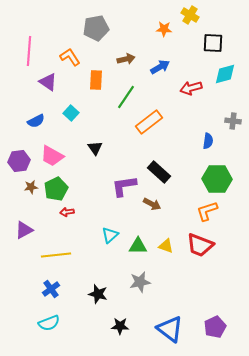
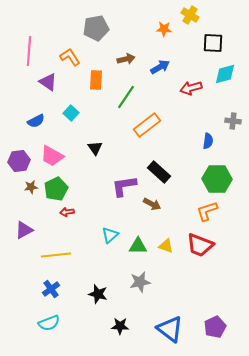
orange rectangle at (149, 122): moved 2 px left, 3 px down
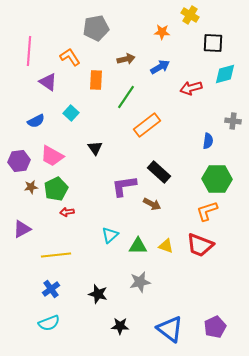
orange star at (164, 29): moved 2 px left, 3 px down
purple triangle at (24, 230): moved 2 px left, 1 px up
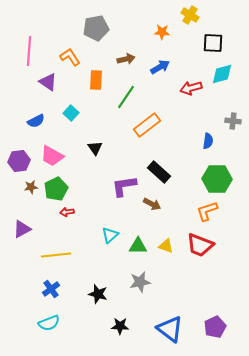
cyan diamond at (225, 74): moved 3 px left
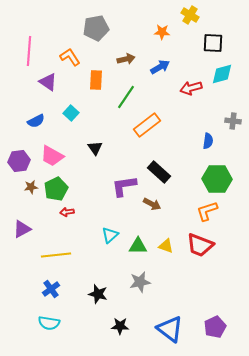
cyan semicircle at (49, 323): rotated 30 degrees clockwise
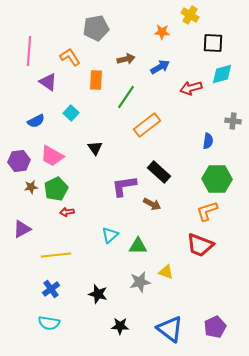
yellow triangle at (166, 246): moved 26 px down
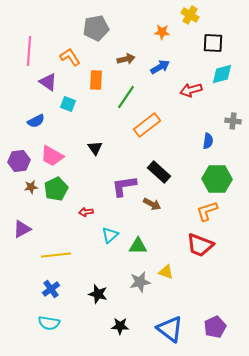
red arrow at (191, 88): moved 2 px down
cyan square at (71, 113): moved 3 px left, 9 px up; rotated 21 degrees counterclockwise
red arrow at (67, 212): moved 19 px right
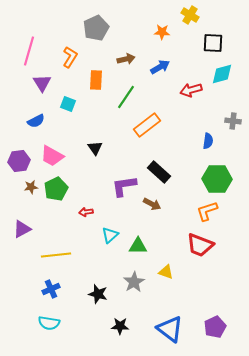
gray pentagon at (96, 28): rotated 15 degrees counterclockwise
pink line at (29, 51): rotated 12 degrees clockwise
orange L-shape at (70, 57): rotated 65 degrees clockwise
purple triangle at (48, 82): moved 6 px left, 1 px down; rotated 24 degrees clockwise
gray star at (140, 282): moved 6 px left; rotated 20 degrees counterclockwise
blue cross at (51, 289): rotated 12 degrees clockwise
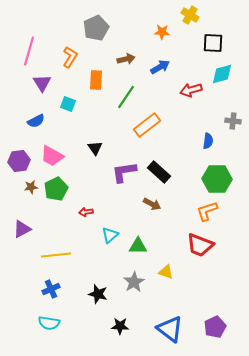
purple L-shape at (124, 186): moved 14 px up
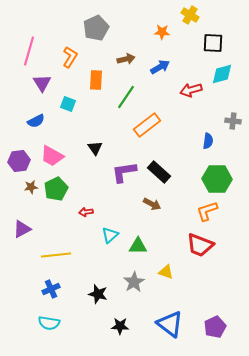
blue triangle at (170, 329): moved 5 px up
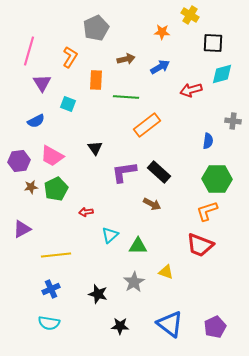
green line at (126, 97): rotated 60 degrees clockwise
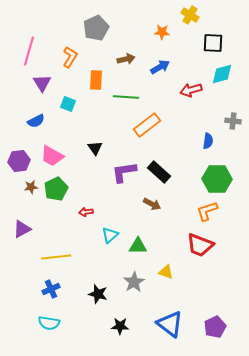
yellow line at (56, 255): moved 2 px down
